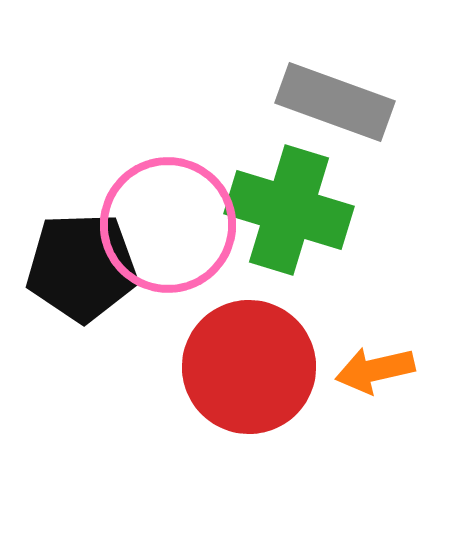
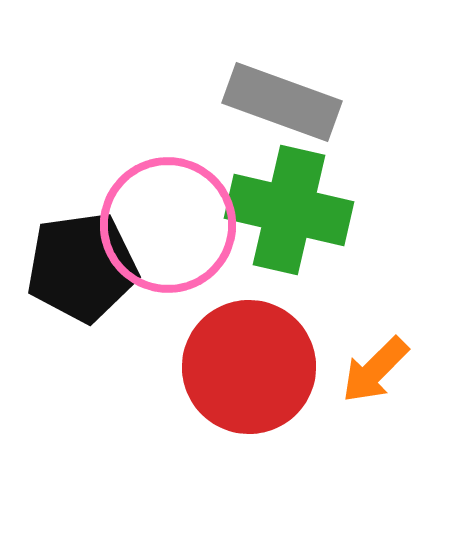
gray rectangle: moved 53 px left
green cross: rotated 4 degrees counterclockwise
black pentagon: rotated 6 degrees counterclockwise
orange arrow: rotated 32 degrees counterclockwise
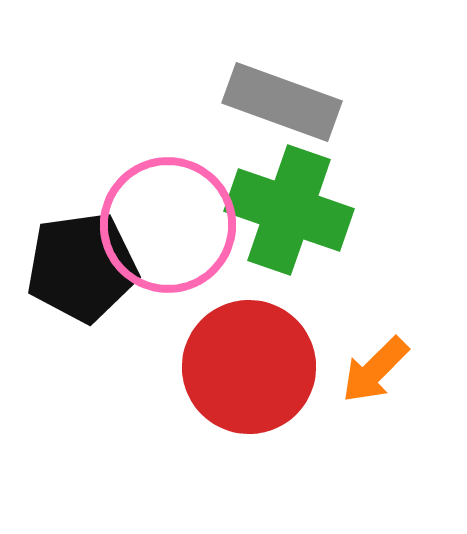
green cross: rotated 6 degrees clockwise
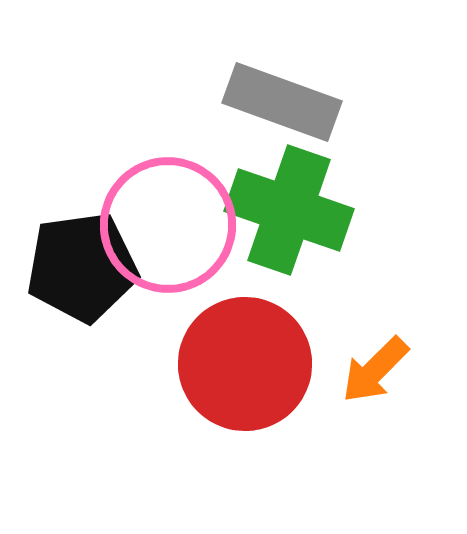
red circle: moved 4 px left, 3 px up
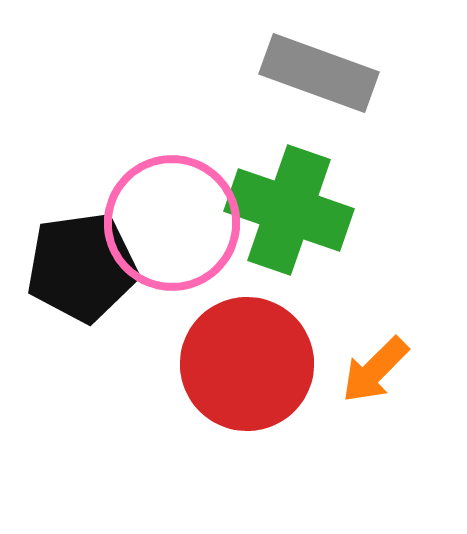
gray rectangle: moved 37 px right, 29 px up
pink circle: moved 4 px right, 2 px up
red circle: moved 2 px right
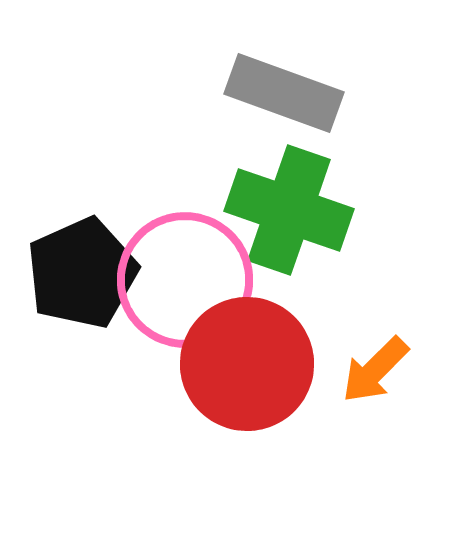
gray rectangle: moved 35 px left, 20 px down
pink circle: moved 13 px right, 57 px down
black pentagon: moved 6 px down; rotated 16 degrees counterclockwise
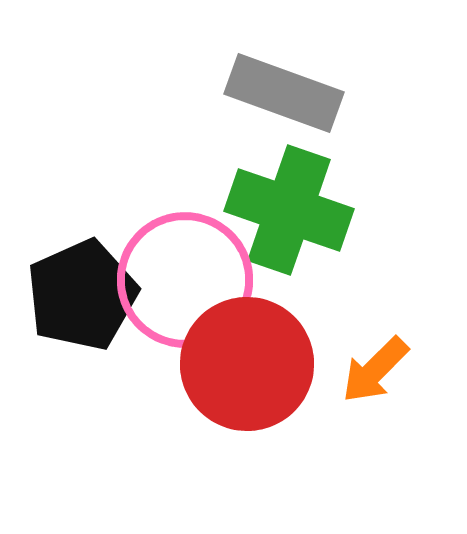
black pentagon: moved 22 px down
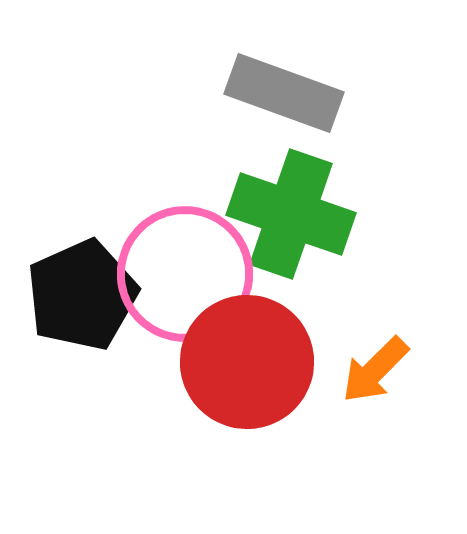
green cross: moved 2 px right, 4 px down
pink circle: moved 6 px up
red circle: moved 2 px up
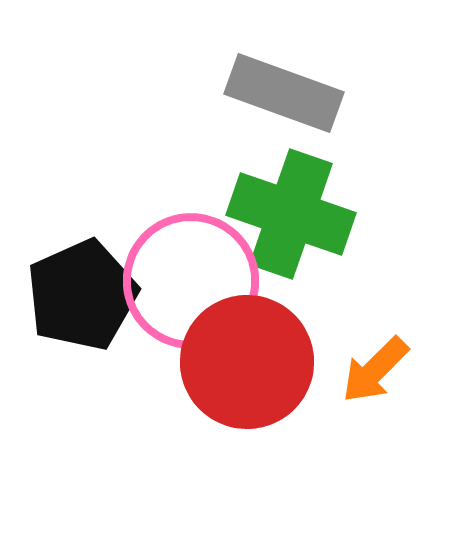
pink circle: moved 6 px right, 7 px down
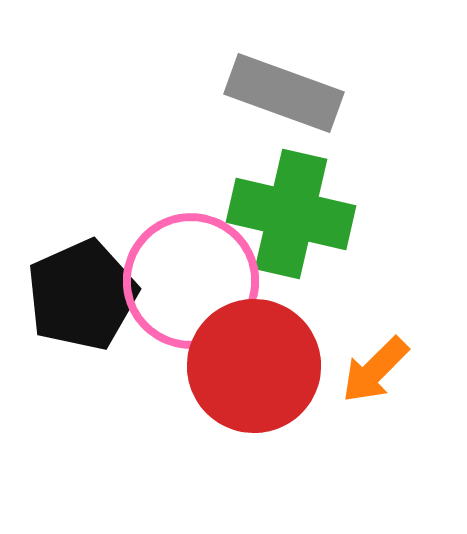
green cross: rotated 6 degrees counterclockwise
red circle: moved 7 px right, 4 px down
